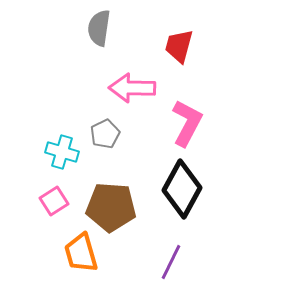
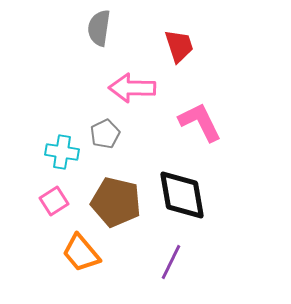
red trapezoid: rotated 147 degrees clockwise
pink L-shape: moved 13 px right, 1 px up; rotated 54 degrees counterclockwise
cyan cross: rotated 8 degrees counterclockwise
black diamond: moved 6 px down; rotated 38 degrees counterclockwise
brown pentagon: moved 5 px right, 5 px up; rotated 9 degrees clockwise
orange trapezoid: rotated 24 degrees counterclockwise
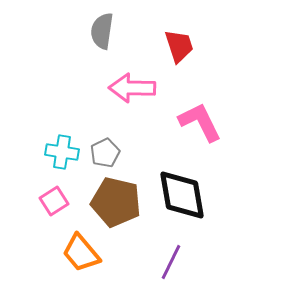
gray semicircle: moved 3 px right, 3 px down
gray pentagon: moved 19 px down
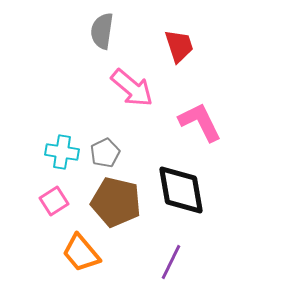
pink arrow: rotated 141 degrees counterclockwise
black diamond: moved 1 px left, 5 px up
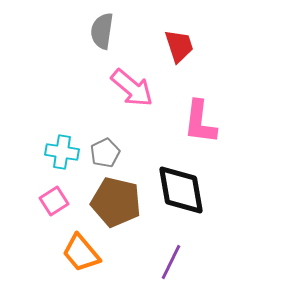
pink L-shape: rotated 147 degrees counterclockwise
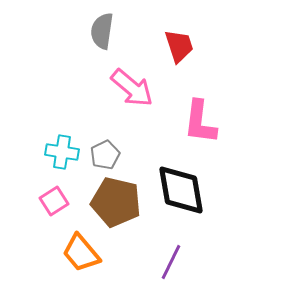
gray pentagon: moved 2 px down
